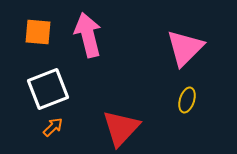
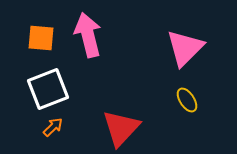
orange square: moved 3 px right, 6 px down
yellow ellipse: rotated 50 degrees counterclockwise
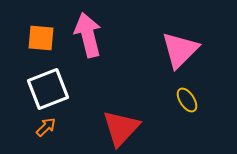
pink triangle: moved 5 px left, 2 px down
orange arrow: moved 7 px left
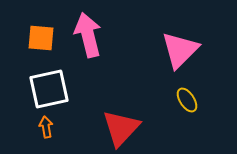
white square: moved 1 px right; rotated 9 degrees clockwise
orange arrow: rotated 55 degrees counterclockwise
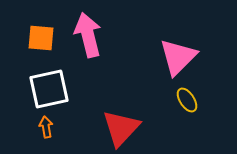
pink triangle: moved 2 px left, 7 px down
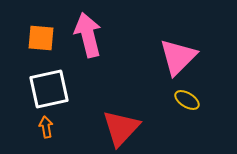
yellow ellipse: rotated 25 degrees counterclockwise
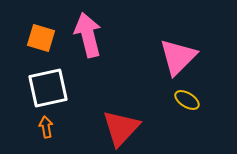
orange square: rotated 12 degrees clockwise
white square: moved 1 px left, 1 px up
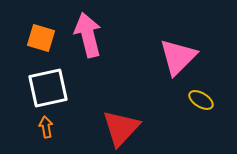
yellow ellipse: moved 14 px right
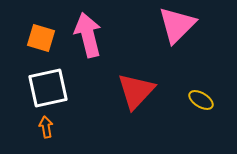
pink triangle: moved 1 px left, 32 px up
red triangle: moved 15 px right, 37 px up
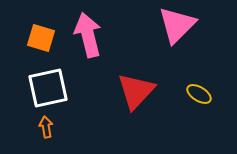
yellow ellipse: moved 2 px left, 6 px up
